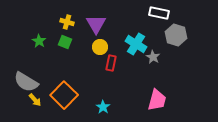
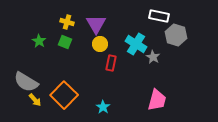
white rectangle: moved 3 px down
yellow circle: moved 3 px up
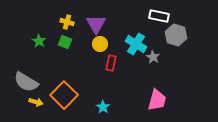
yellow arrow: moved 1 px right, 2 px down; rotated 32 degrees counterclockwise
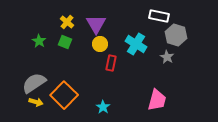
yellow cross: rotated 24 degrees clockwise
gray star: moved 14 px right
gray semicircle: moved 8 px right, 1 px down; rotated 115 degrees clockwise
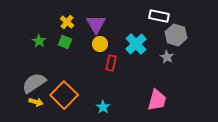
cyan cross: rotated 15 degrees clockwise
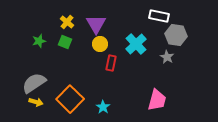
gray hexagon: rotated 10 degrees counterclockwise
green star: rotated 24 degrees clockwise
orange square: moved 6 px right, 4 px down
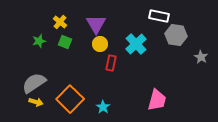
yellow cross: moved 7 px left
gray star: moved 34 px right
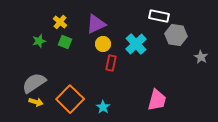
purple triangle: rotated 35 degrees clockwise
yellow circle: moved 3 px right
